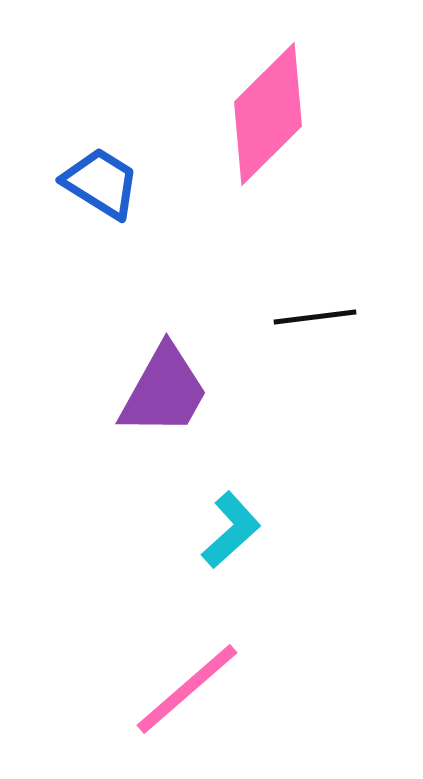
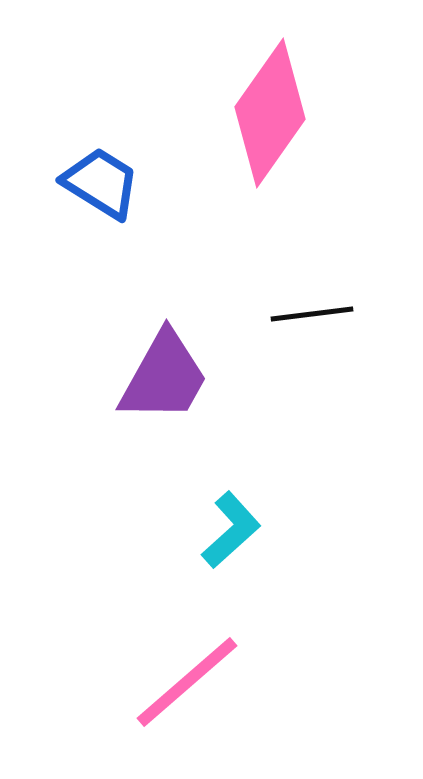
pink diamond: moved 2 px right, 1 px up; rotated 10 degrees counterclockwise
black line: moved 3 px left, 3 px up
purple trapezoid: moved 14 px up
pink line: moved 7 px up
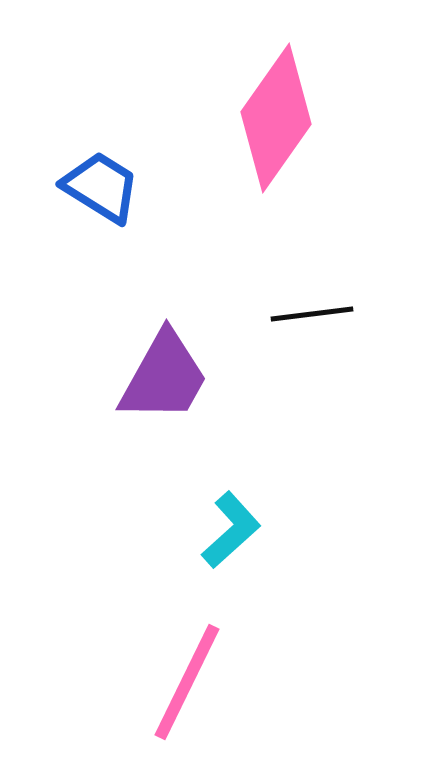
pink diamond: moved 6 px right, 5 px down
blue trapezoid: moved 4 px down
pink line: rotated 23 degrees counterclockwise
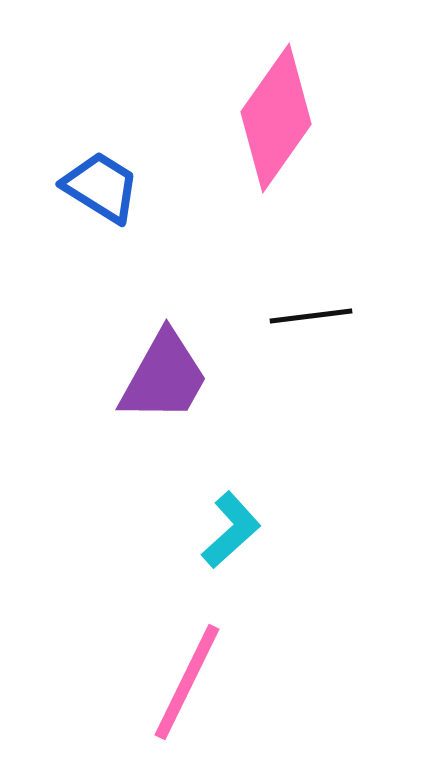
black line: moved 1 px left, 2 px down
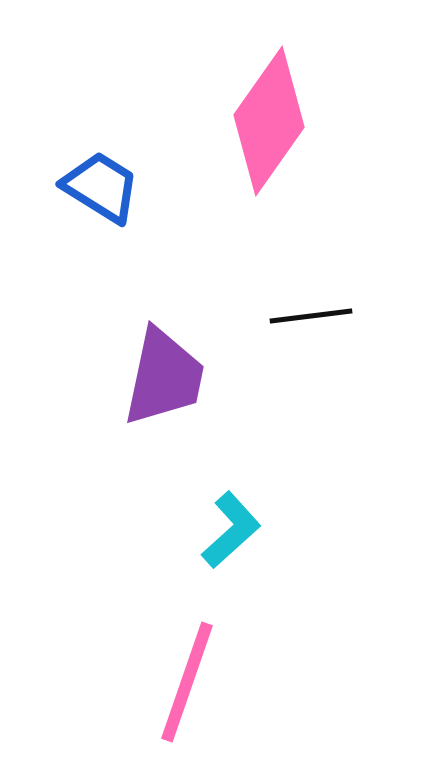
pink diamond: moved 7 px left, 3 px down
purple trapezoid: rotated 17 degrees counterclockwise
pink line: rotated 7 degrees counterclockwise
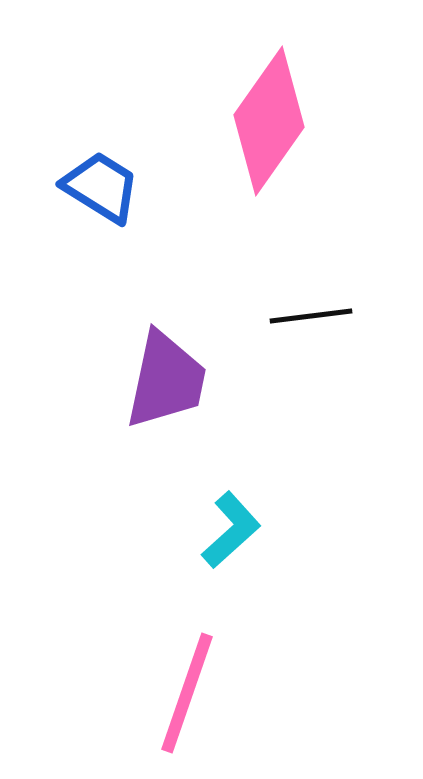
purple trapezoid: moved 2 px right, 3 px down
pink line: moved 11 px down
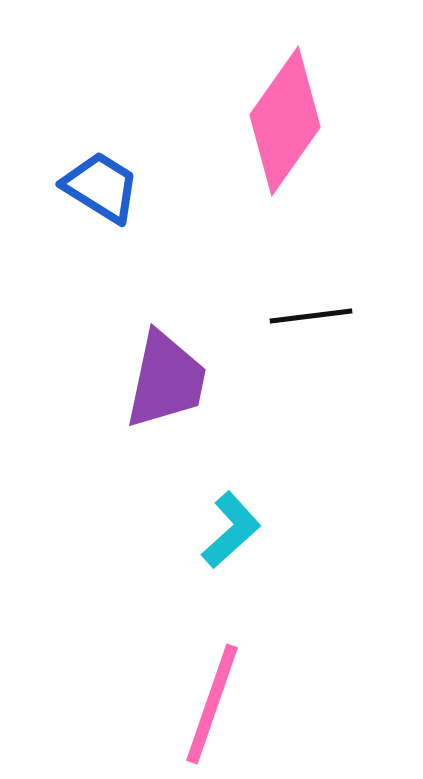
pink diamond: moved 16 px right
pink line: moved 25 px right, 11 px down
